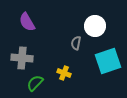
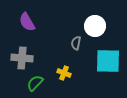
cyan square: rotated 20 degrees clockwise
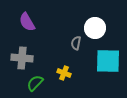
white circle: moved 2 px down
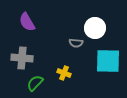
gray semicircle: rotated 96 degrees counterclockwise
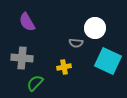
cyan square: rotated 24 degrees clockwise
yellow cross: moved 6 px up; rotated 32 degrees counterclockwise
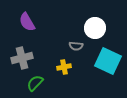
gray semicircle: moved 3 px down
gray cross: rotated 20 degrees counterclockwise
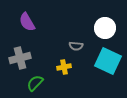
white circle: moved 10 px right
gray cross: moved 2 px left
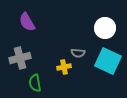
gray semicircle: moved 2 px right, 7 px down
green semicircle: rotated 54 degrees counterclockwise
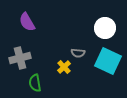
yellow cross: rotated 32 degrees counterclockwise
